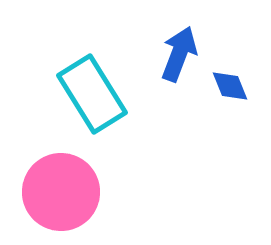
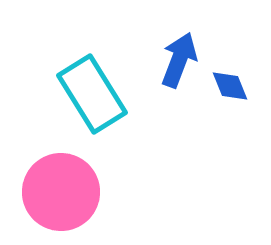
blue arrow: moved 6 px down
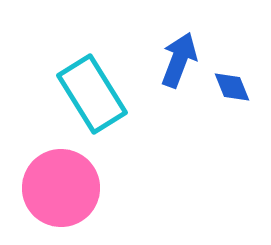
blue diamond: moved 2 px right, 1 px down
pink circle: moved 4 px up
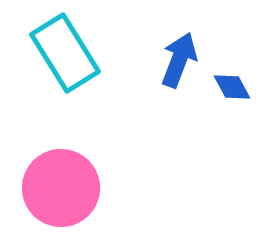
blue diamond: rotated 6 degrees counterclockwise
cyan rectangle: moved 27 px left, 41 px up
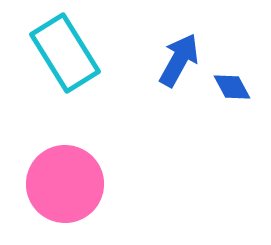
blue arrow: rotated 8 degrees clockwise
pink circle: moved 4 px right, 4 px up
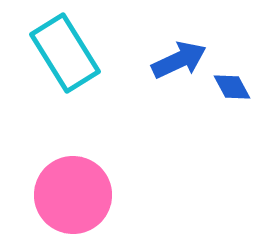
blue arrow: rotated 36 degrees clockwise
pink circle: moved 8 px right, 11 px down
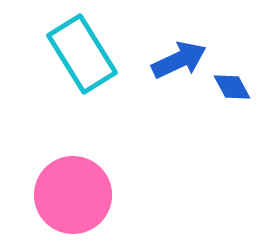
cyan rectangle: moved 17 px right, 1 px down
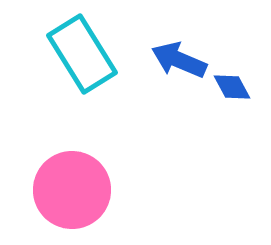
blue arrow: rotated 132 degrees counterclockwise
pink circle: moved 1 px left, 5 px up
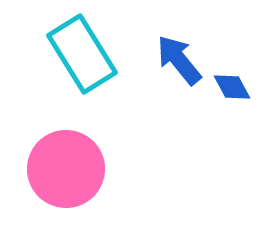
blue arrow: rotated 28 degrees clockwise
pink circle: moved 6 px left, 21 px up
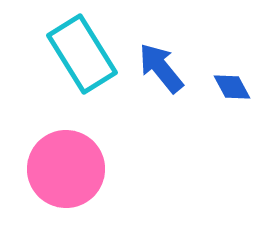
blue arrow: moved 18 px left, 8 px down
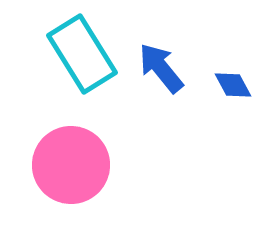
blue diamond: moved 1 px right, 2 px up
pink circle: moved 5 px right, 4 px up
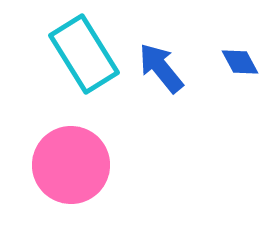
cyan rectangle: moved 2 px right
blue diamond: moved 7 px right, 23 px up
